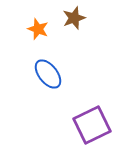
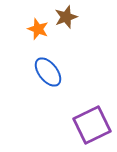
brown star: moved 8 px left, 1 px up
blue ellipse: moved 2 px up
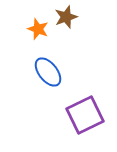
purple square: moved 7 px left, 10 px up
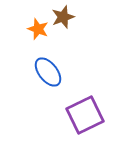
brown star: moved 3 px left
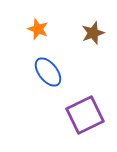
brown star: moved 30 px right, 16 px down
